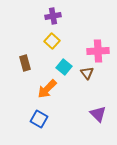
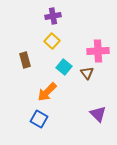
brown rectangle: moved 3 px up
orange arrow: moved 3 px down
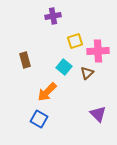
yellow square: moved 23 px right; rotated 28 degrees clockwise
brown triangle: rotated 24 degrees clockwise
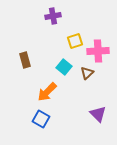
blue square: moved 2 px right
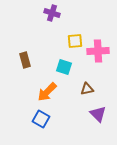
purple cross: moved 1 px left, 3 px up; rotated 28 degrees clockwise
yellow square: rotated 14 degrees clockwise
cyan square: rotated 21 degrees counterclockwise
brown triangle: moved 16 px down; rotated 32 degrees clockwise
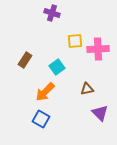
pink cross: moved 2 px up
brown rectangle: rotated 49 degrees clockwise
cyan square: moved 7 px left; rotated 35 degrees clockwise
orange arrow: moved 2 px left
purple triangle: moved 2 px right, 1 px up
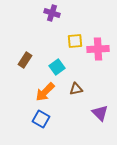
brown triangle: moved 11 px left
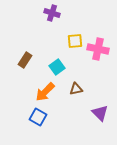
pink cross: rotated 15 degrees clockwise
blue square: moved 3 px left, 2 px up
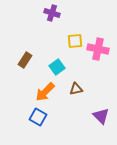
purple triangle: moved 1 px right, 3 px down
